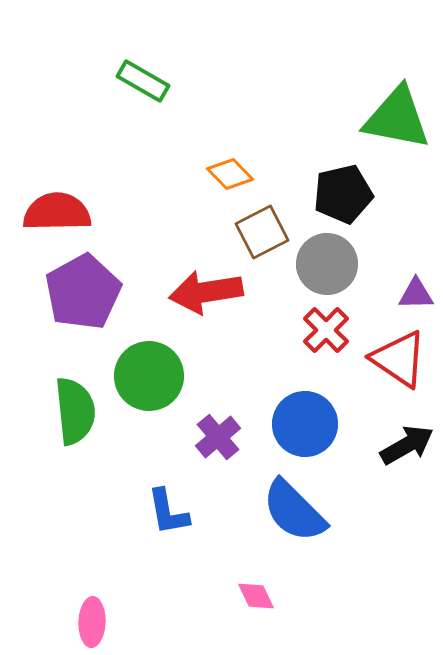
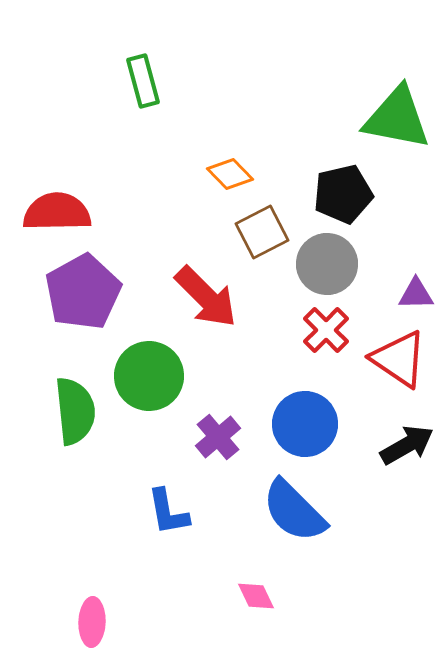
green rectangle: rotated 45 degrees clockwise
red arrow: moved 5 px down; rotated 126 degrees counterclockwise
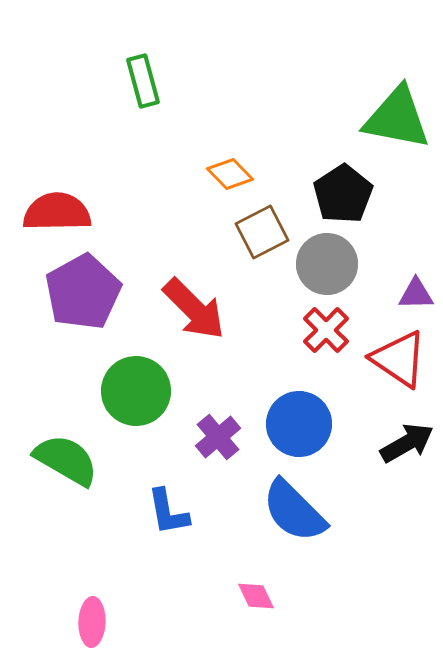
black pentagon: rotated 20 degrees counterclockwise
red arrow: moved 12 px left, 12 px down
green circle: moved 13 px left, 15 px down
green semicircle: moved 9 px left, 49 px down; rotated 54 degrees counterclockwise
blue circle: moved 6 px left
black arrow: moved 2 px up
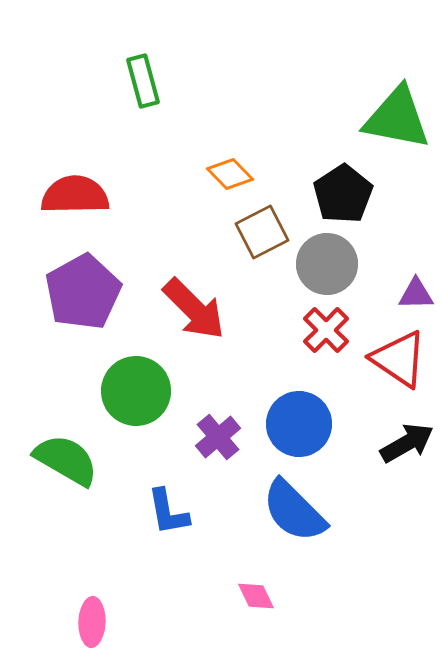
red semicircle: moved 18 px right, 17 px up
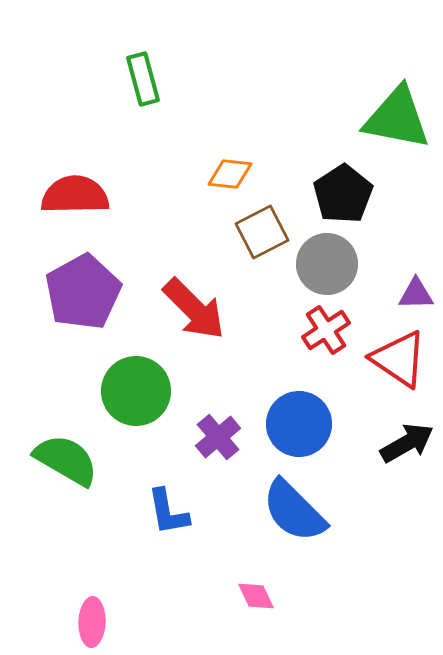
green rectangle: moved 2 px up
orange diamond: rotated 39 degrees counterclockwise
red cross: rotated 12 degrees clockwise
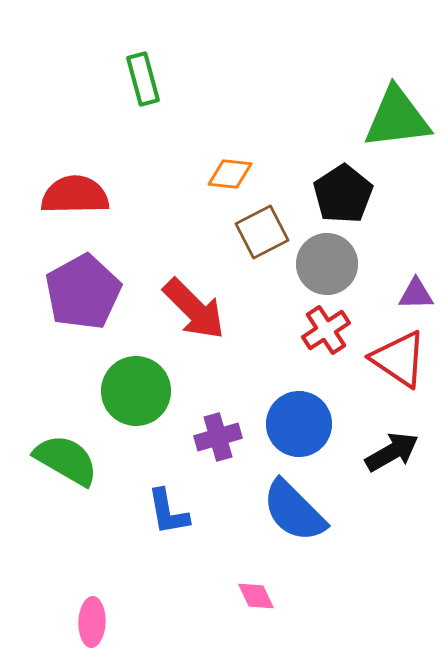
green triangle: rotated 18 degrees counterclockwise
purple cross: rotated 24 degrees clockwise
black arrow: moved 15 px left, 9 px down
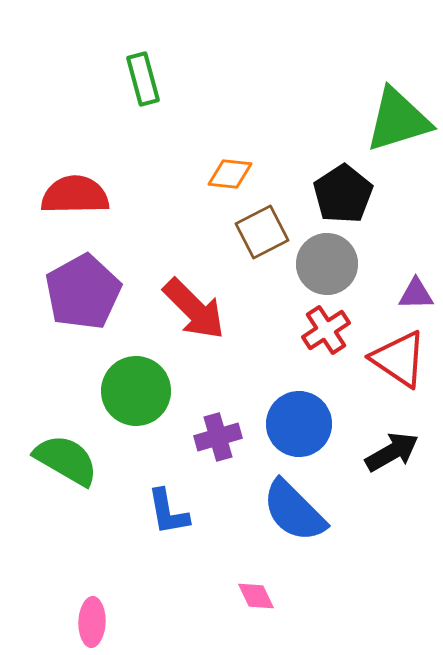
green triangle: moved 1 px right, 2 px down; rotated 10 degrees counterclockwise
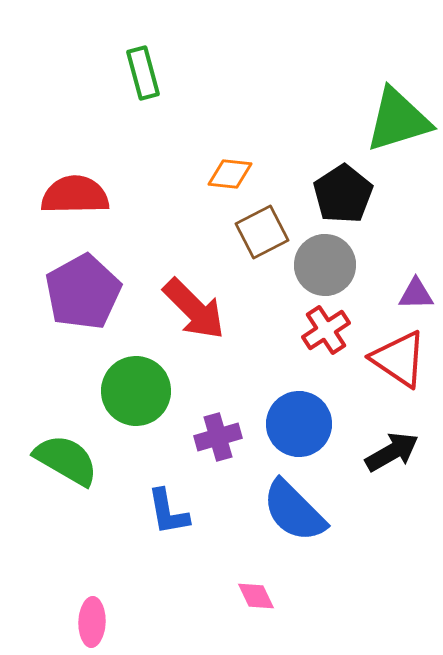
green rectangle: moved 6 px up
gray circle: moved 2 px left, 1 px down
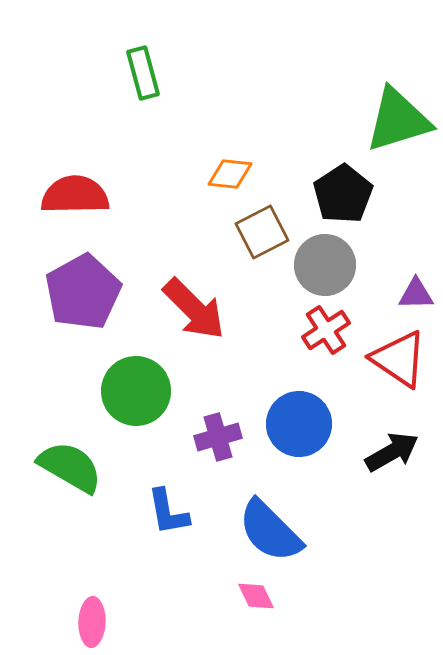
green semicircle: moved 4 px right, 7 px down
blue semicircle: moved 24 px left, 20 px down
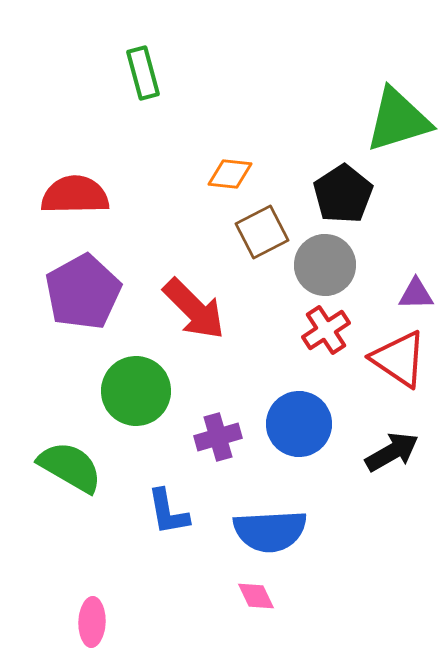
blue semicircle: rotated 48 degrees counterclockwise
